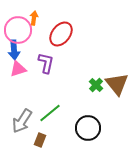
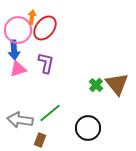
orange arrow: moved 2 px left, 1 px up
red ellipse: moved 16 px left, 6 px up
gray arrow: moved 2 px left, 1 px up; rotated 65 degrees clockwise
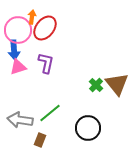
pink triangle: moved 2 px up
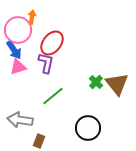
red ellipse: moved 7 px right, 15 px down
blue arrow: rotated 30 degrees counterclockwise
green cross: moved 3 px up
green line: moved 3 px right, 17 px up
brown rectangle: moved 1 px left, 1 px down
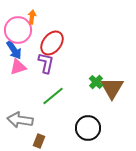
brown triangle: moved 5 px left, 4 px down; rotated 10 degrees clockwise
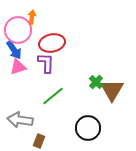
red ellipse: rotated 40 degrees clockwise
purple L-shape: rotated 10 degrees counterclockwise
brown triangle: moved 2 px down
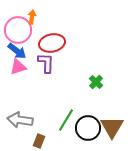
blue arrow: moved 3 px right, 1 px down; rotated 18 degrees counterclockwise
brown triangle: moved 37 px down
green line: moved 13 px right, 24 px down; rotated 20 degrees counterclockwise
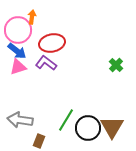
purple L-shape: rotated 55 degrees counterclockwise
green cross: moved 20 px right, 17 px up
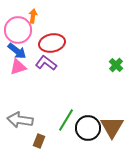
orange arrow: moved 1 px right, 1 px up
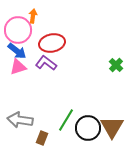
brown rectangle: moved 3 px right, 3 px up
